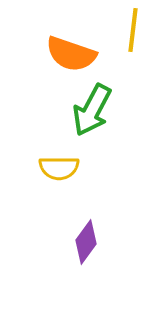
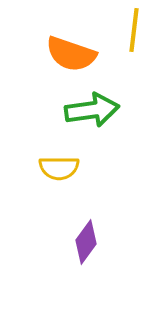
yellow line: moved 1 px right
green arrow: rotated 126 degrees counterclockwise
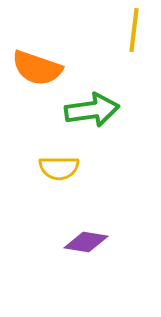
orange semicircle: moved 34 px left, 14 px down
purple diamond: rotated 63 degrees clockwise
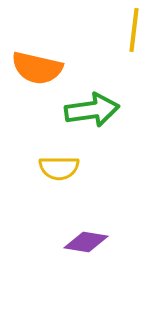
orange semicircle: rotated 6 degrees counterclockwise
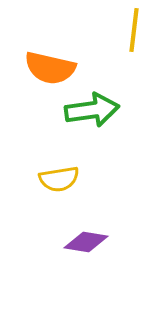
orange semicircle: moved 13 px right
yellow semicircle: moved 11 px down; rotated 9 degrees counterclockwise
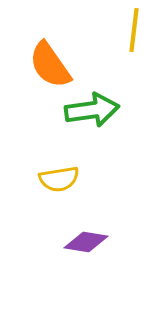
orange semicircle: moved 3 px up; rotated 42 degrees clockwise
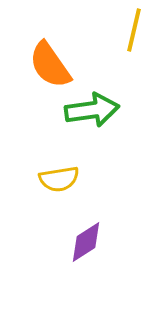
yellow line: rotated 6 degrees clockwise
purple diamond: rotated 42 degrees counterclockwise
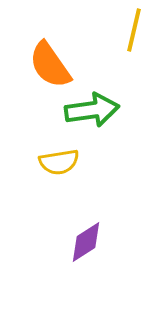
yellow semicircle: moved 17 px up
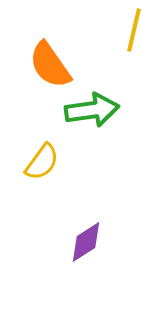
yellow semicircle: moved 17 px left; rotated 45 degrees counterclockwise
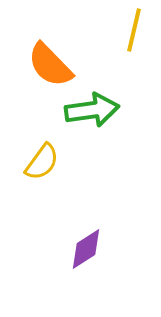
orange semicircle: rotated 9 degrees counterclockwise
purple diamond: moved 7 px down
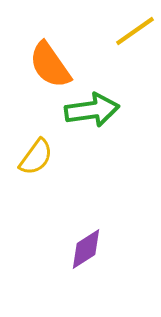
yellow line: moved 1 px right, 1 px down; rotated 42 degrees clockwise
orange semicircle: rotated 9 degrees clockwise
yellow semicircle: moved 6 px left, 5 px up
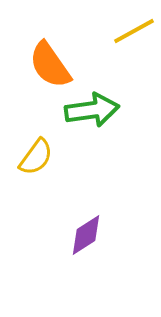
yellow line: moved 1 px left; rotated 6 degrees clockwise
purple diamond: moved 14 px up
